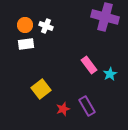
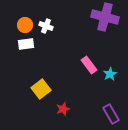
purple rectangle: moved 24 px right, 8 px down
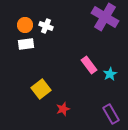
purple cross: rotated 16 degrees clockwise
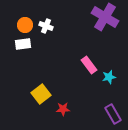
white rectangle: moved 3 px left
cyan star: moved 1 px left, 3 px down; rotated 16 degrees clockwise
yellow square: moved 5 px down
red star: rotated 16 degrees clockwise
purple rectangle: moved 2 px right
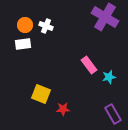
yellow square: rotated 30 degrees counterclockwise
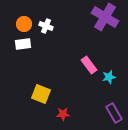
orange circle: moved 1 px left, 1 px up
red star: moved 5 px down
purple rectangle: moved 1 px right, 1 px up
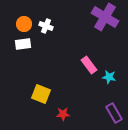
cyan star: rotated 24 degrees clockwise
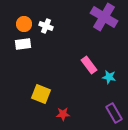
purple cross: moved 1 px left
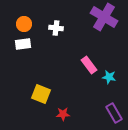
white cross: moved 10 px right, 2 px down; rotated 16 degrees counterclockwise
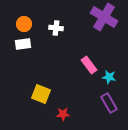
purple rectangle: moved 5 px left, 10 px up
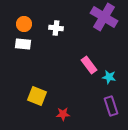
white rectangle: rotated 14 degrees clockwise
yellow square: moved 4 px left, 2 px down
purple rectangle: moved 2 px right, 3 px down; rotated 12 degrees clockwise
